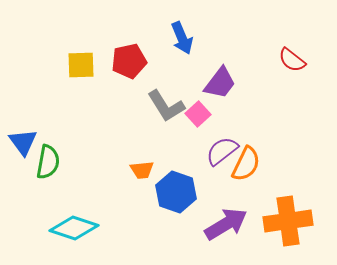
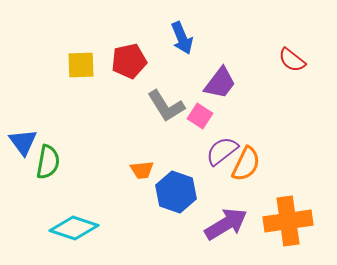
pink square: moved 2 px right, 2 px down; rotated 15 degrees counterclockwise
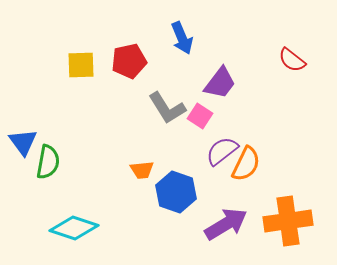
gray L-shape: moved 1 px right, 2 px down
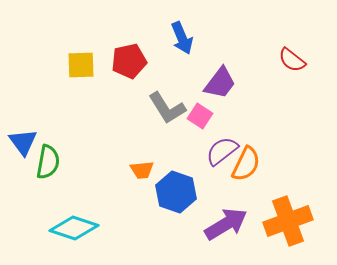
orange cross: rotated 12 degrees counterclockwise
